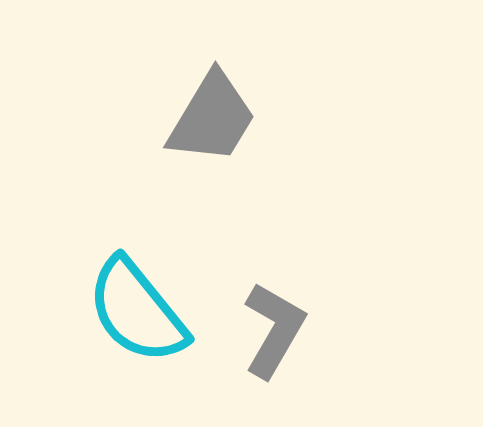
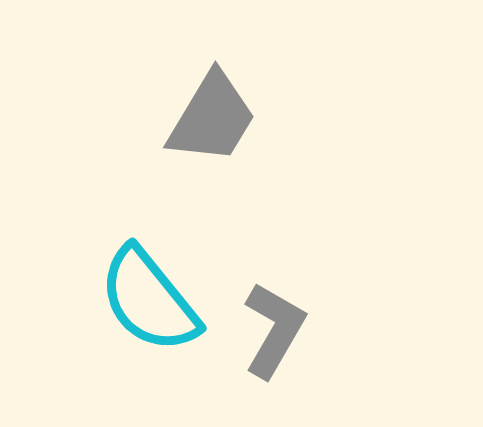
cyan semicircle: moved 12 px right, 11 px up
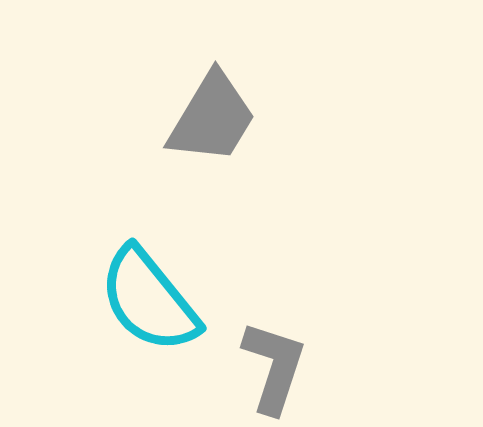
gray L-shape: moved 37 px down; rotated 12 degrees counterclockwise
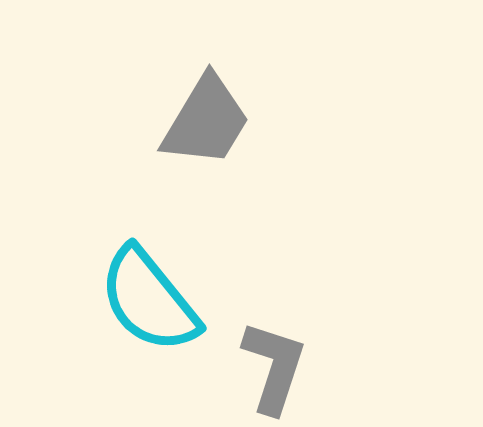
gray trapezoid: moved 6 px left, 3 px down
